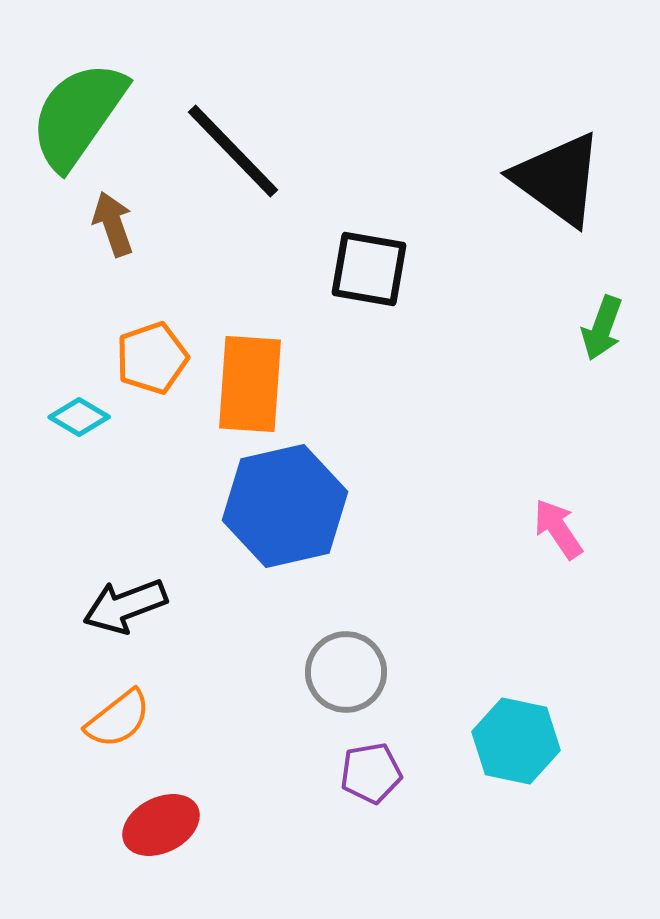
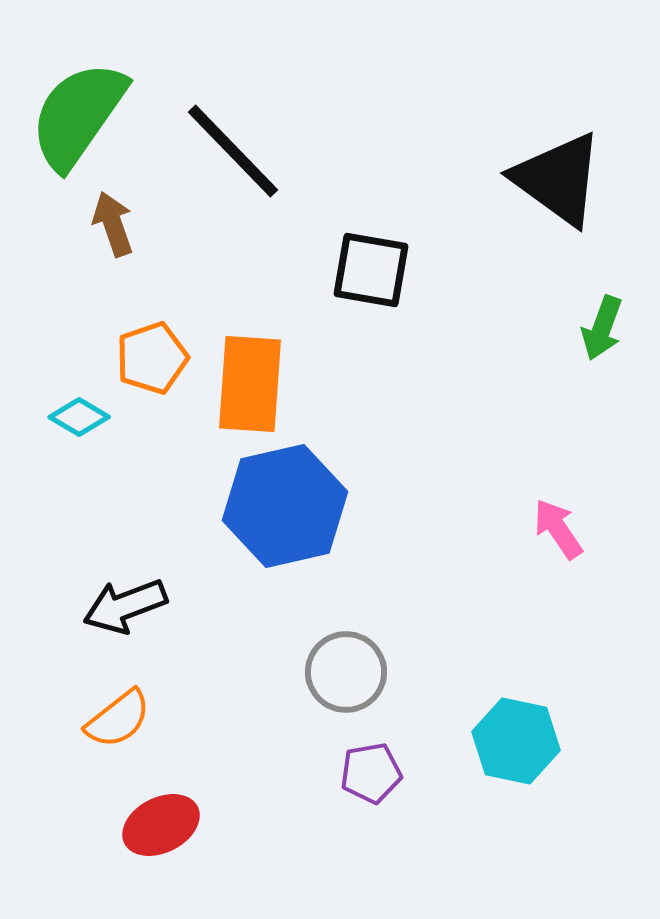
black square: moved 2 px right, 1 px down
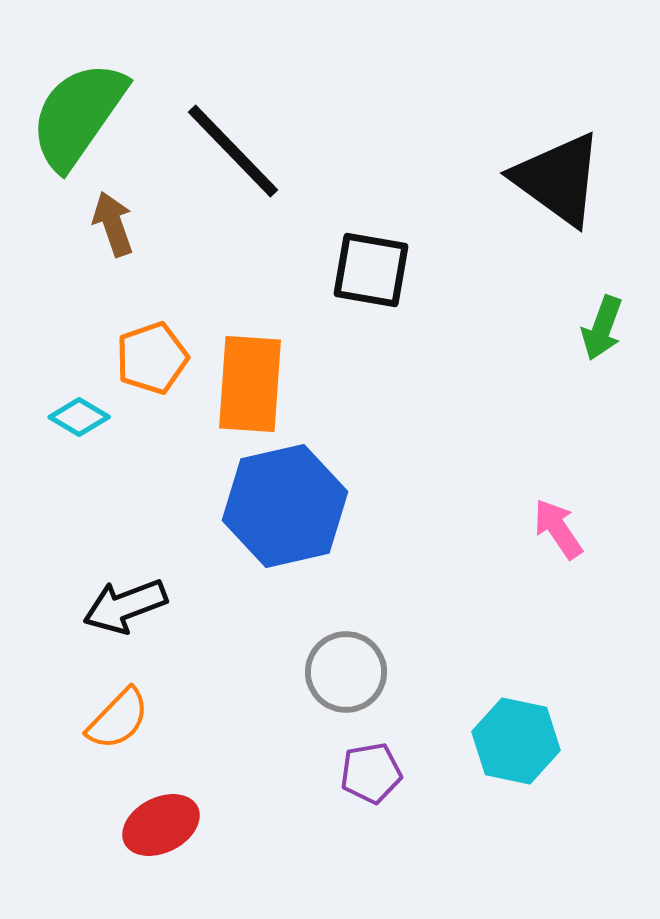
orange semicircle: rotated 8 degrees counterclockwise
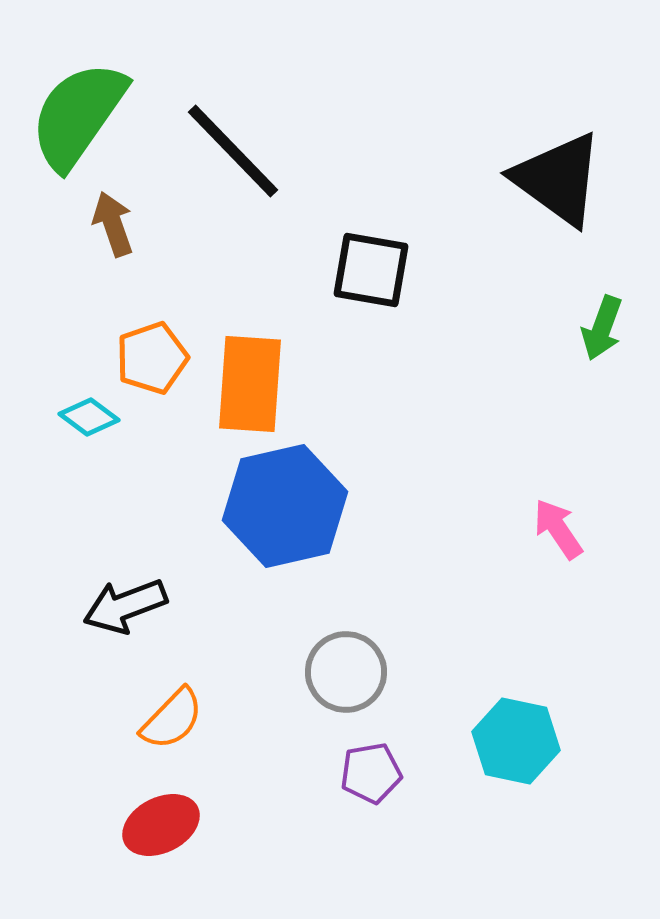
cyan diamond: moved 10 px right; rotated 6 degrees clockwise
orange semicircle: moved 54 px right
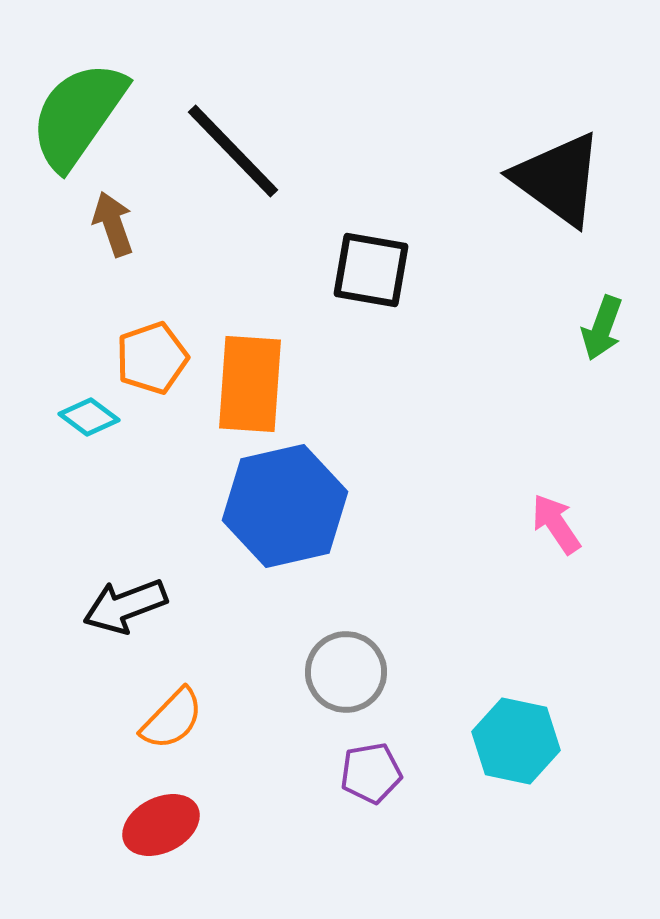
pink arrow: moved 2 px left, 5 px up
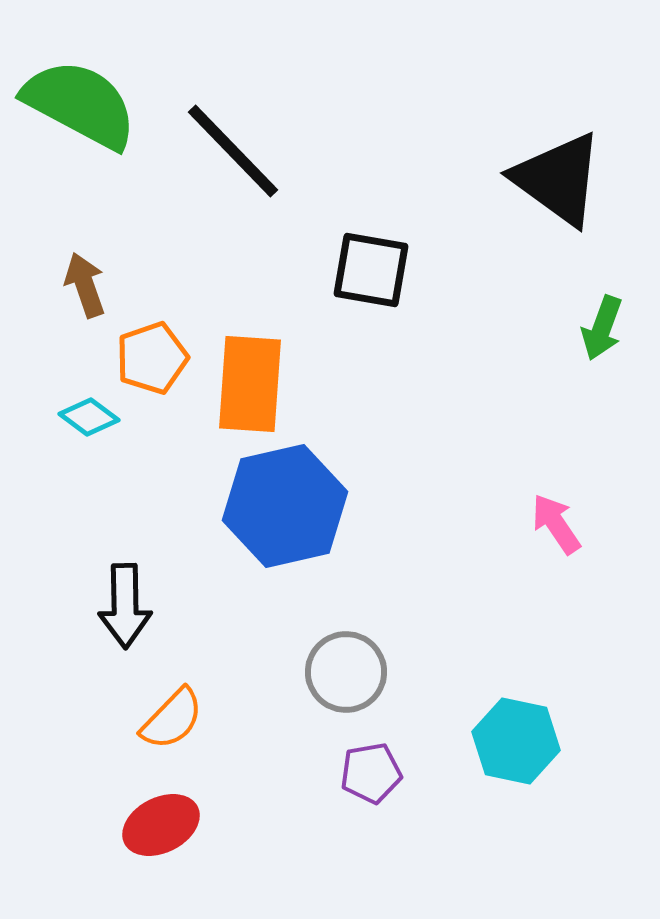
green semicircle: moved 2 px right, 11 px up; rotated 83 degrees clockwise
brown arrow: moved 28 px left, 61 px down
black arrow: rotated 70 degrees counterclockwise
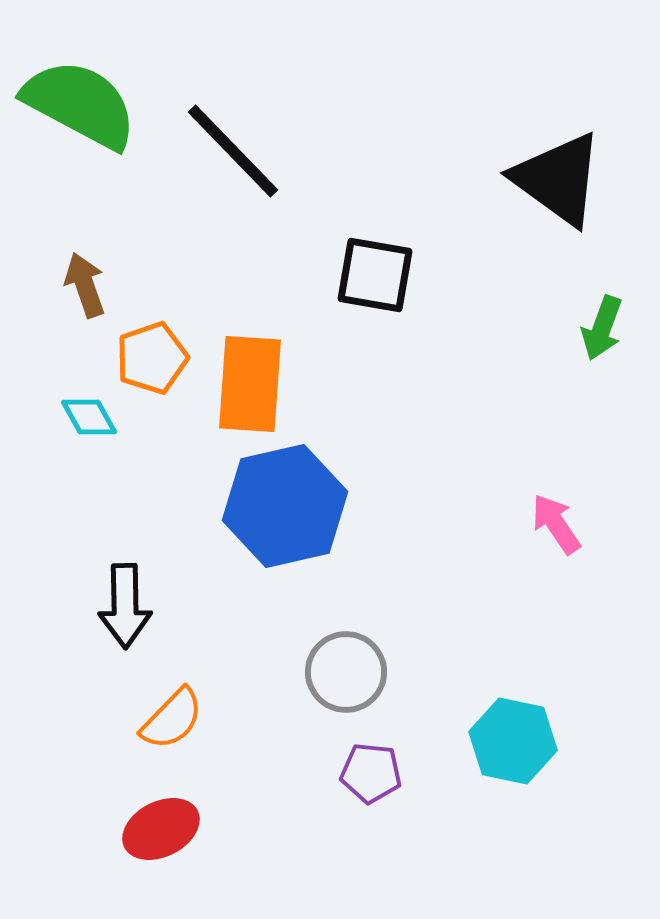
black square: moved 4 px right, 5 px down
cyan diamond: rotated 24 degrees clockwise
cyan hexagon: moved 3 px left
purple pentagon: rotated 16 degrees clockwise
red ellipse: moved 4 px down
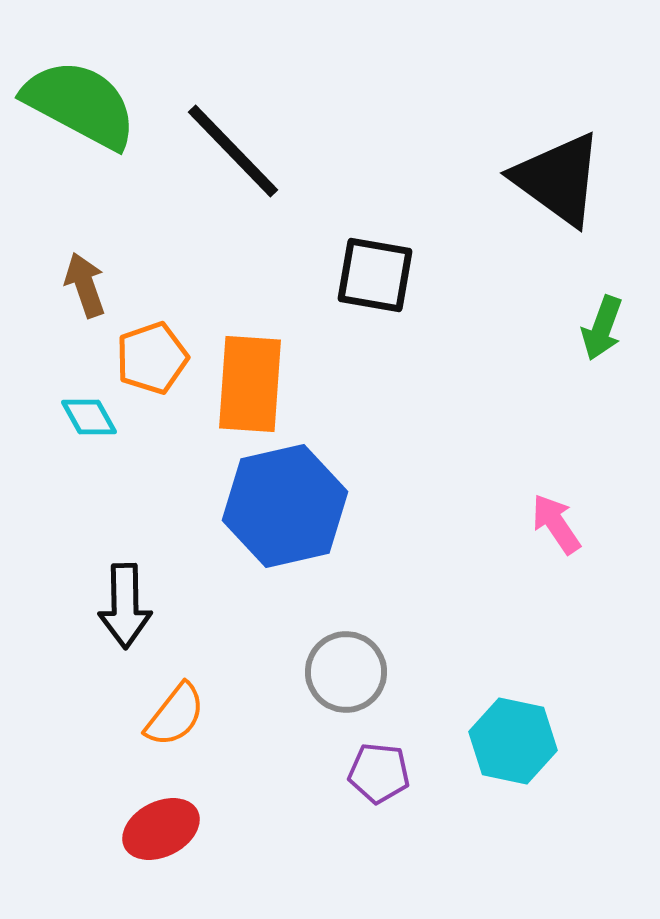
orange semicircle: moved 3 px right, 4 px up; rotated 6 degrees counterclockwise
purple pentagon: moved 8 px right
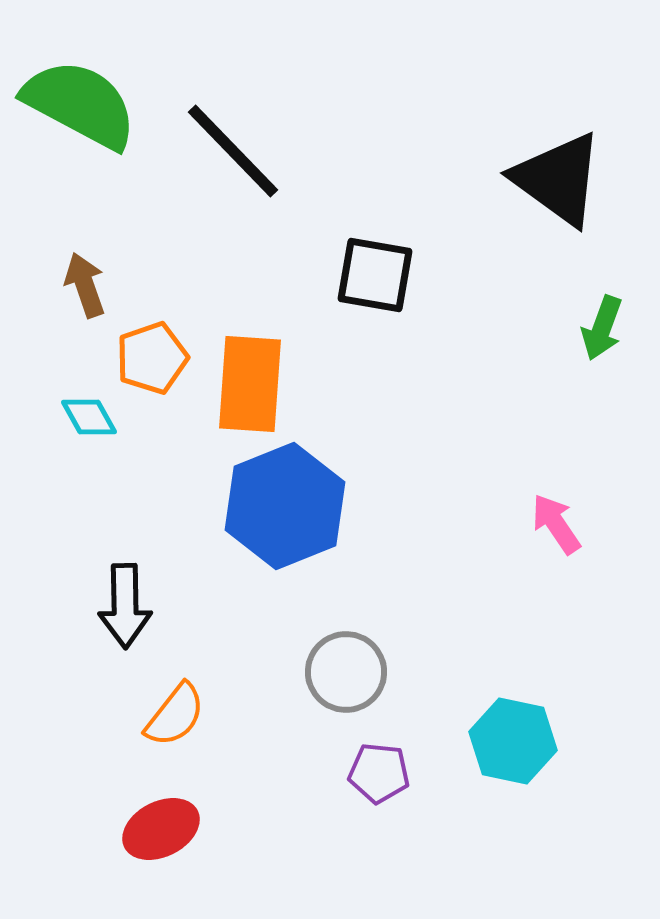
blue hexagon: rotated 9 degrees counterclockwise
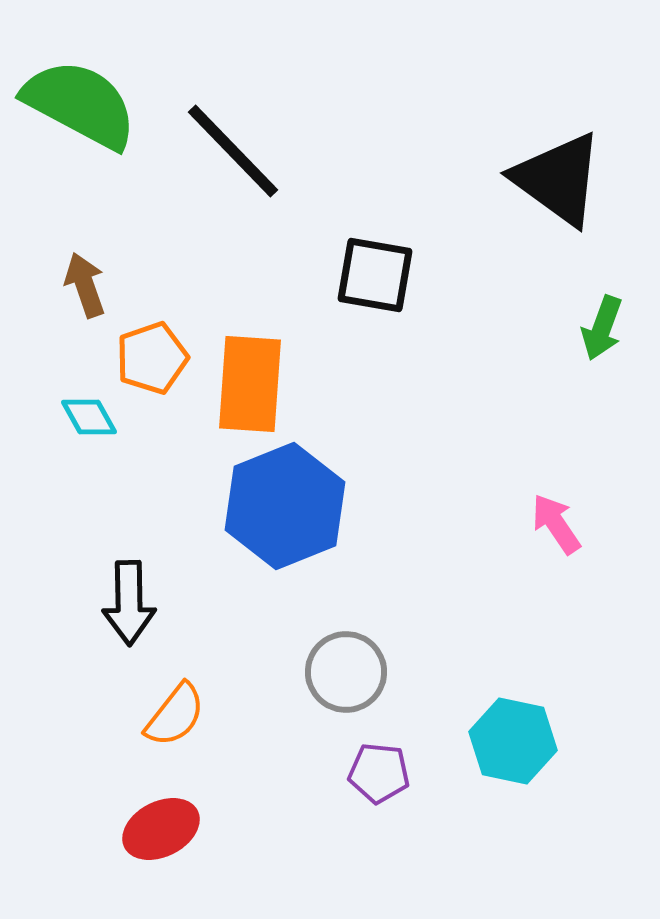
black arrow: moved 4 px right, 3 px up
